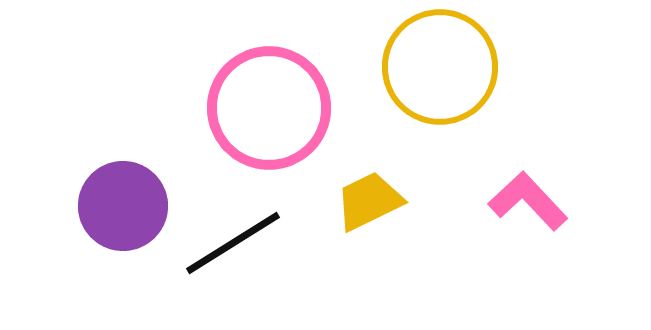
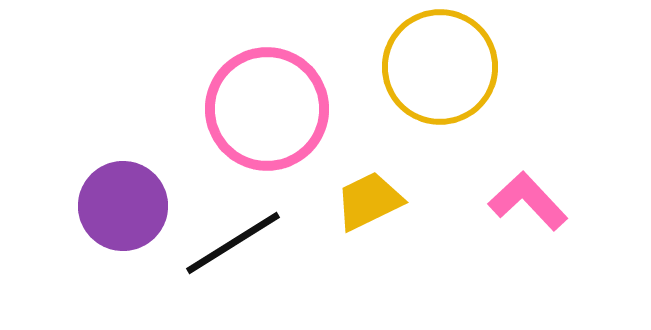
pink circle: moved 2 px left, 1 px down
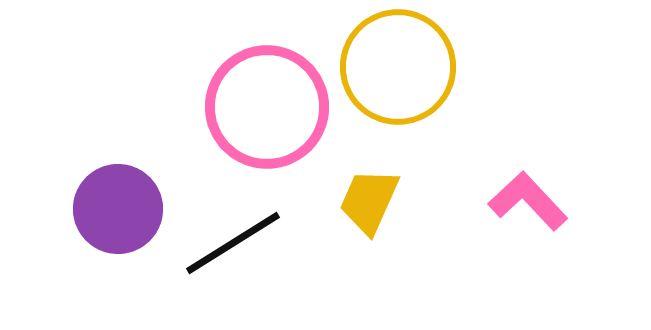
yellow circle: moved 42 px left
pink circle: moved 2 px up
yellow trapezoid: rotated 40 degrees counterclockwise
purple circle: moved 5 px left, 3 px down
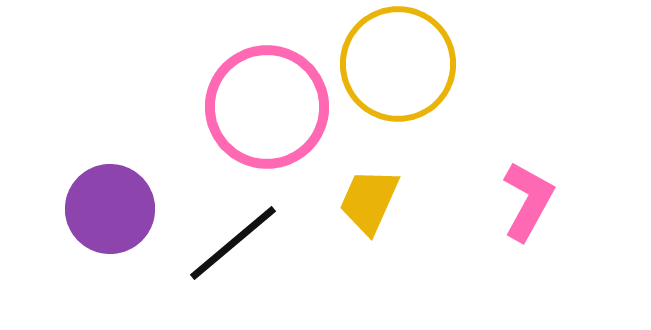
yellow circle: moved 3 px up
pink L-shape: rotated 72 degrees clockwise
purple circle: moved 8 px left
black line: rotated 8 degrees counterclockwise
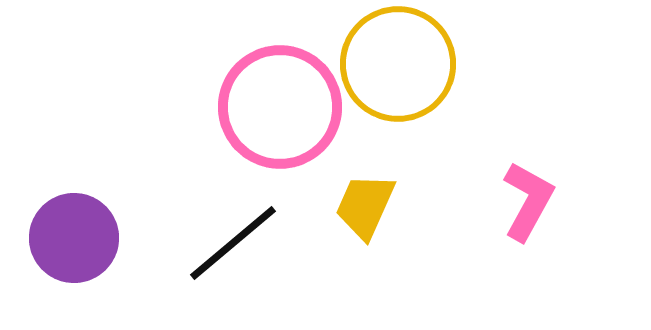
pink circle: moved 13 px right
yellow trapezoid: moved 4 px left, 5 px down
purple circle: moved 36 px left, 29 px down
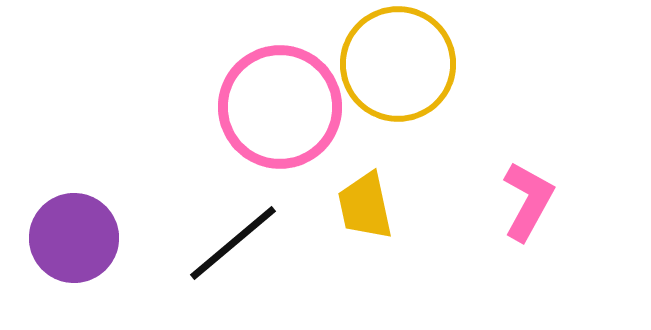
yellow trapezoid: rotated 36 degrees counterclockwise
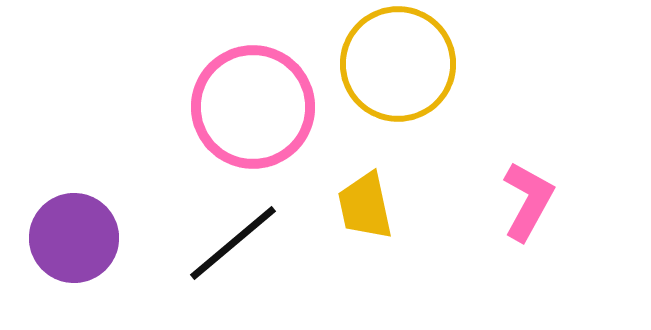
pink circle: moved 27 px left
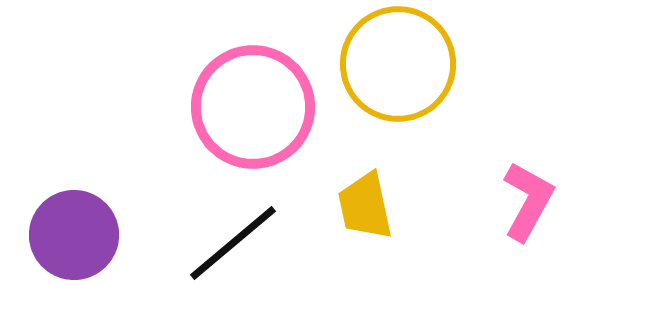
purple circle: moved 3 px up
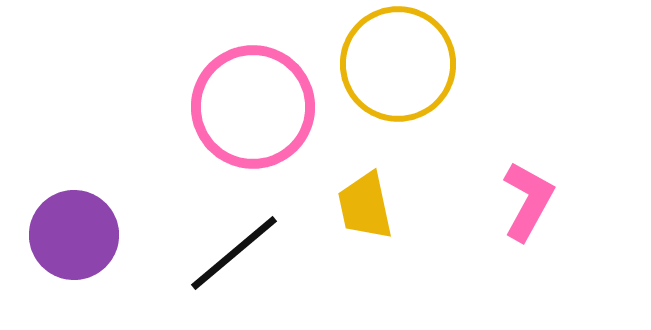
black line: moved 1 px right, 10 px down
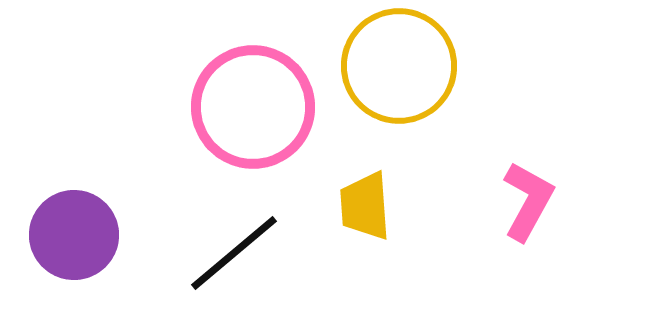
yellow circle: moved 1 px right, 2 px down
yellow trapezoid: rotated 8 degrees clockwise
